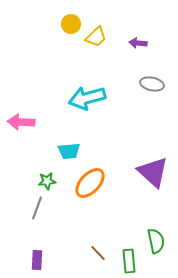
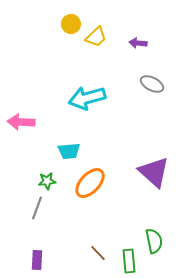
gray ellipse: rotated 15 degrees clockwise
purple triangle: moved 1 px right
green semicircle: moved 2 px left
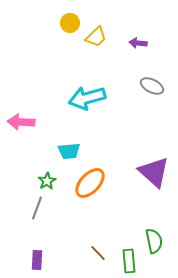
yellow circle: moved 1 px left, 1 px up
gray ellipse: moved 2 px down
green star: rotated 24 degrees counterclockwise
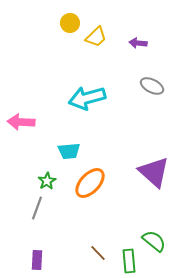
green semicircle: rotated 40 degrees counterclockwise
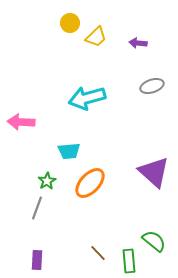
gray ellipse: rotated 45 degrees counterclockwise
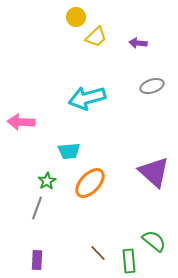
yellow circle: moved 6 px right, 6 px up
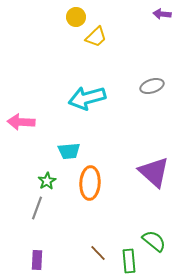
purple arrow: moved 24 px right, 29 px up
orange ellipse: rotated 40 degrees counterclockwise
